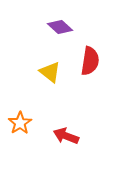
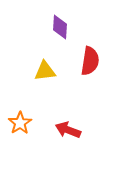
purple diamond: rotated 50 degrees clockwise
yellow triangle: moved 5 px left, 1 px up; rotated 45 degrees counterclockwise
red arrow: moved 2 px right, 6 px up
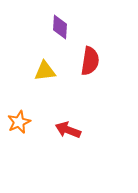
orange star: moved 1 px left, 1 px up; rotated 10 degrees clockwise
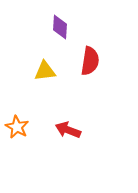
orange star: moved 2 px left, 5 px down; rotated 20 degrees counterclockwise
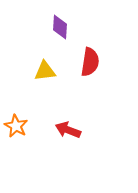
red semicircle: moved 1 px down
orange star: moved 1 px left, 1 px up
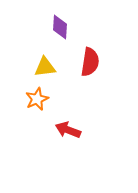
yellow triangle: moved 4 px up
orange star: moved 21 px right, 27 px up; rotated 20 degrees clockwise
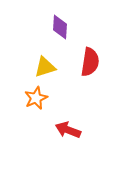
yellow triangle: rotated 10 degrees counterclockwise
orange star: moved 1 px left, 1 px up
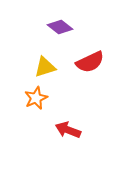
purple diamond: rotated 55 degrees counterclockwise
red semicircle: rotated 56 degrees clockwise
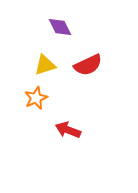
purple diamond: rotated 25 degrees clockwise
red semicircle: moved 2 px left, 3 px down
yellow triangle: moved 2 px up
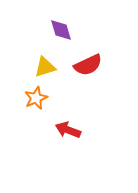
purple diamond: moved 1 px right, 3 px down; rotated 10 degrees clockwise
yellow triangle: moved 2 px down
